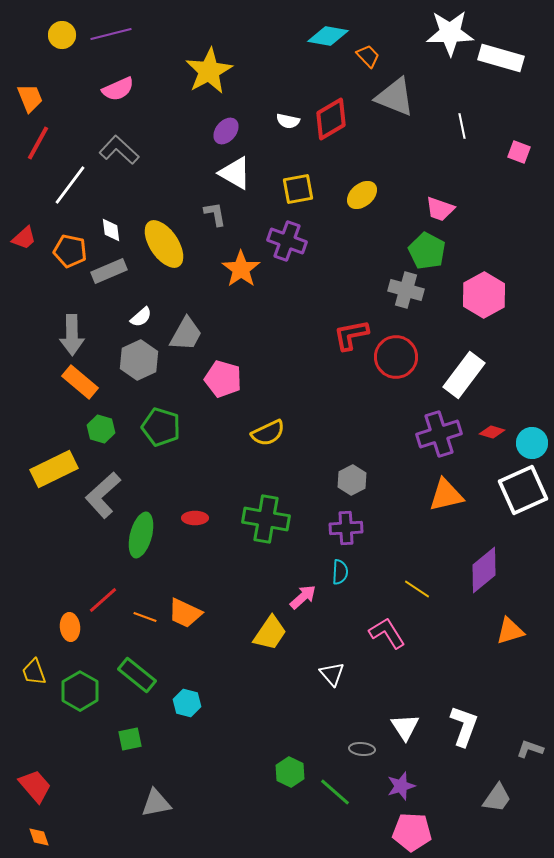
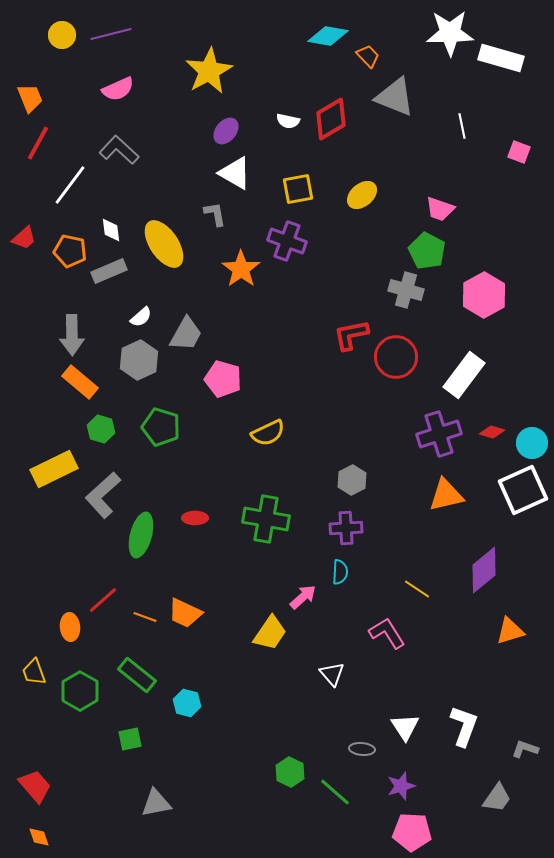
gray L-shape at (530, 749): moved 5 px left
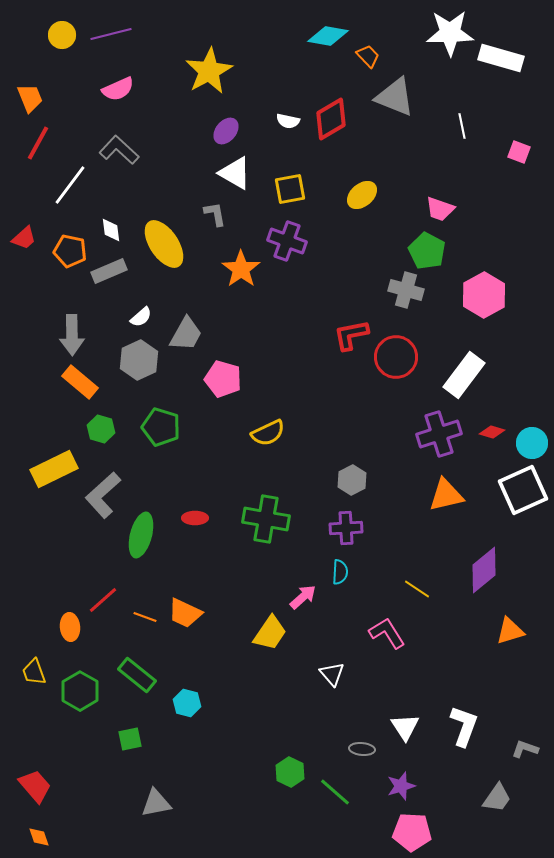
yellow square at (298, 189): moved 8 px left
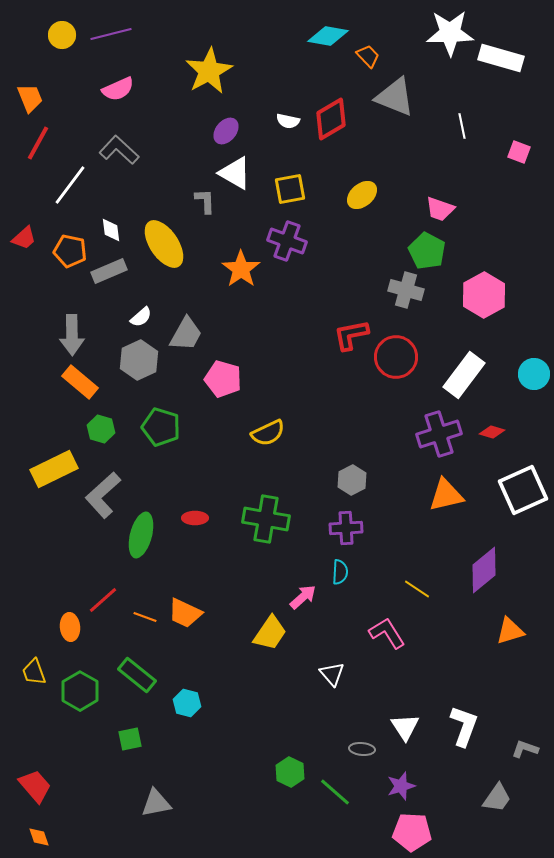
gray L-shape at (215, 214): moved 10 px left, 13 px up; rotated 8 degrees clockwise
cyan circle at (532, 443): moved 2 px right, 69 px up
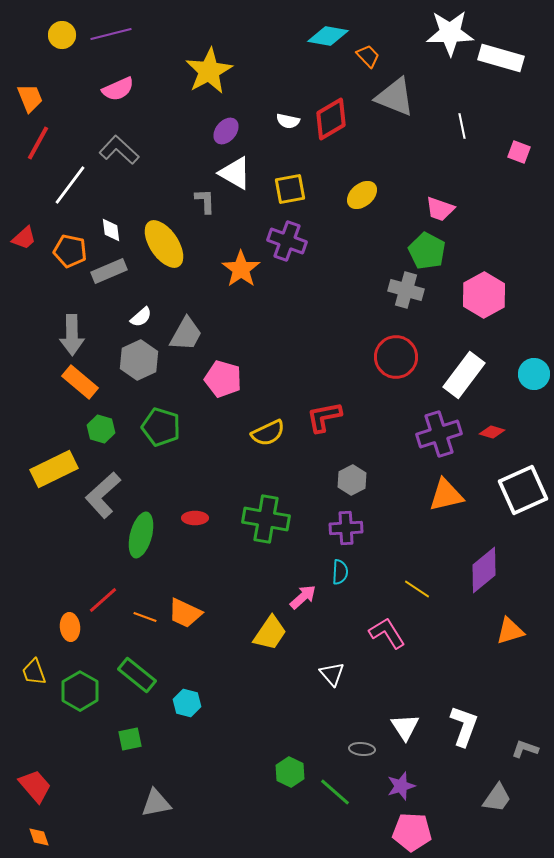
red L-shape at (351, 335): moved 27 px left, 82 px down
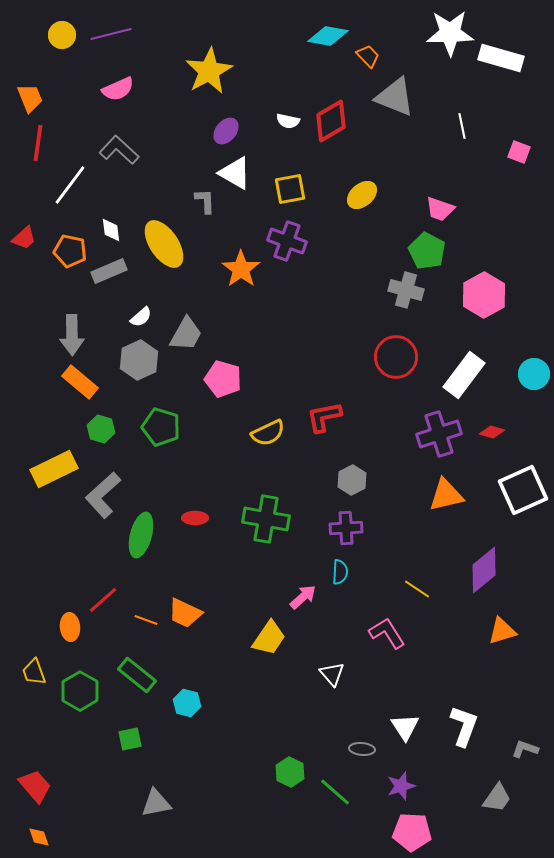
red diamond at (331, 119): moved 2 px down
red line at (38, 143): rotated 21 degrees counterclockwise
orange line at (145, 617): moved 1 px right, 3 px down
orange triangle at (510, 631): moved 8 px left
yellow trapezoid at (270, 633): moved 1 px left, 5 px down
